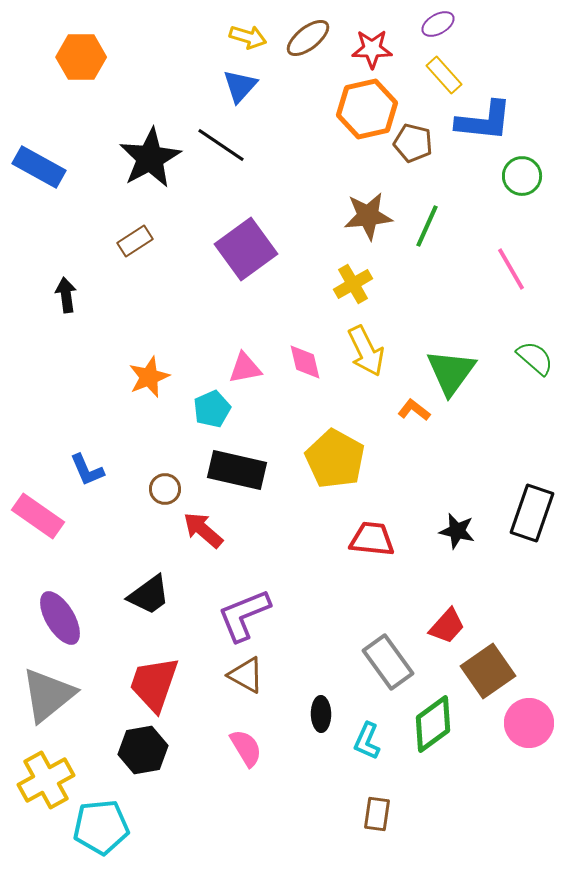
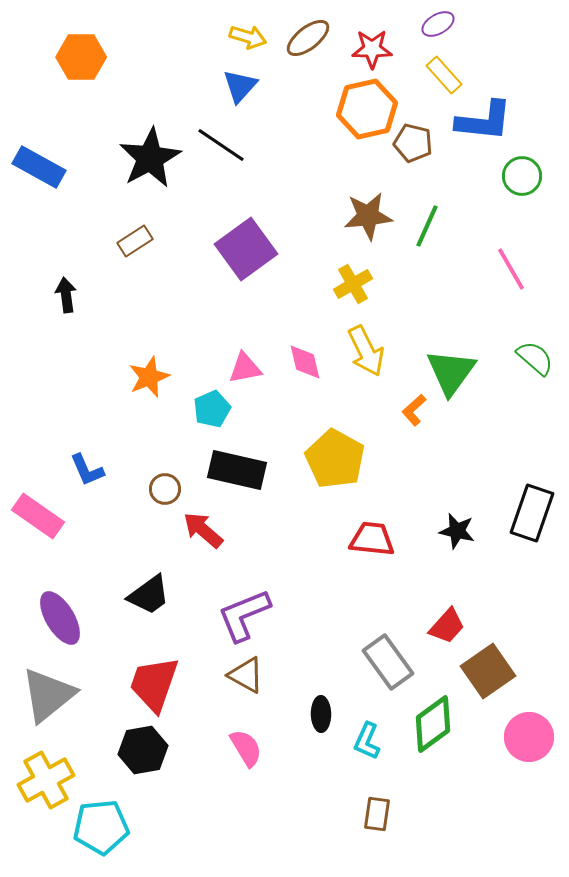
orange L-shape at (414, 410): rotated 80 degrees counterclockwise
pink circle at (529, 723): moved 14 px down
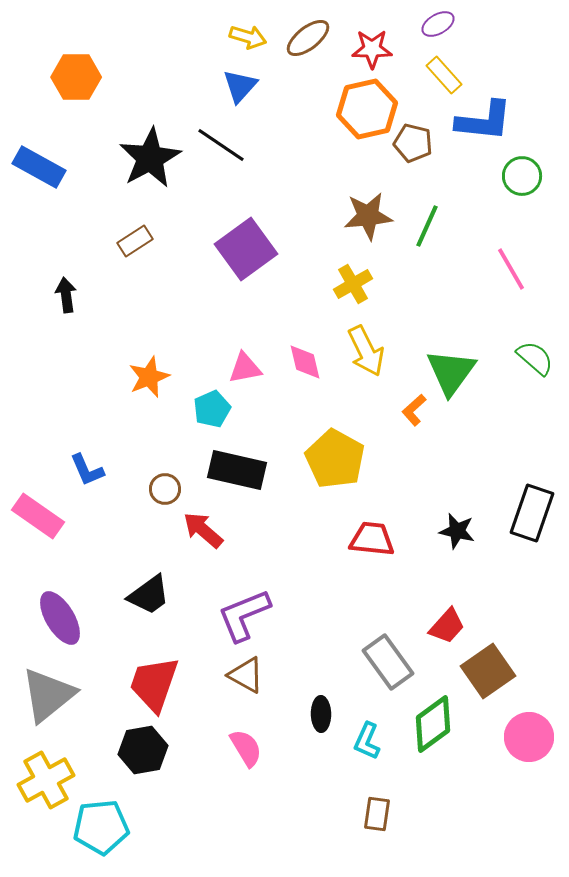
orange hexagon at (81, 57): moved 5 px left, 20 px down
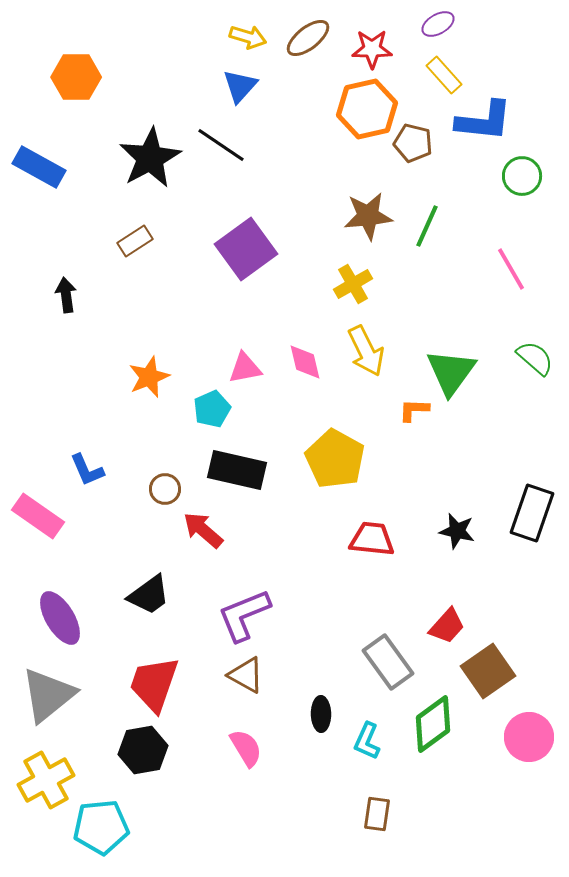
orange L-shape at (414, 410): rotated 44 degrees clockwise
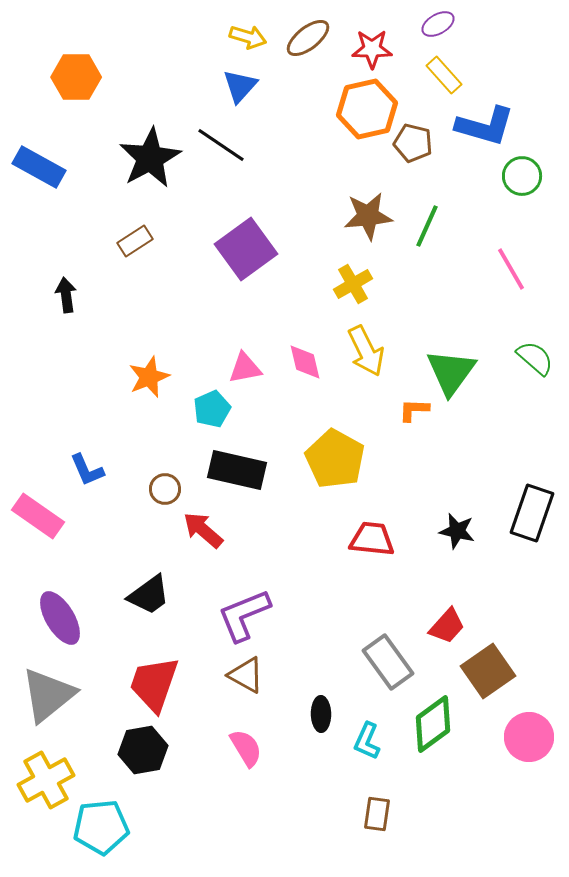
blue L-shape at (484, 121): moved 1 px right, 5 px down; rotated 10 degrees clockwise
